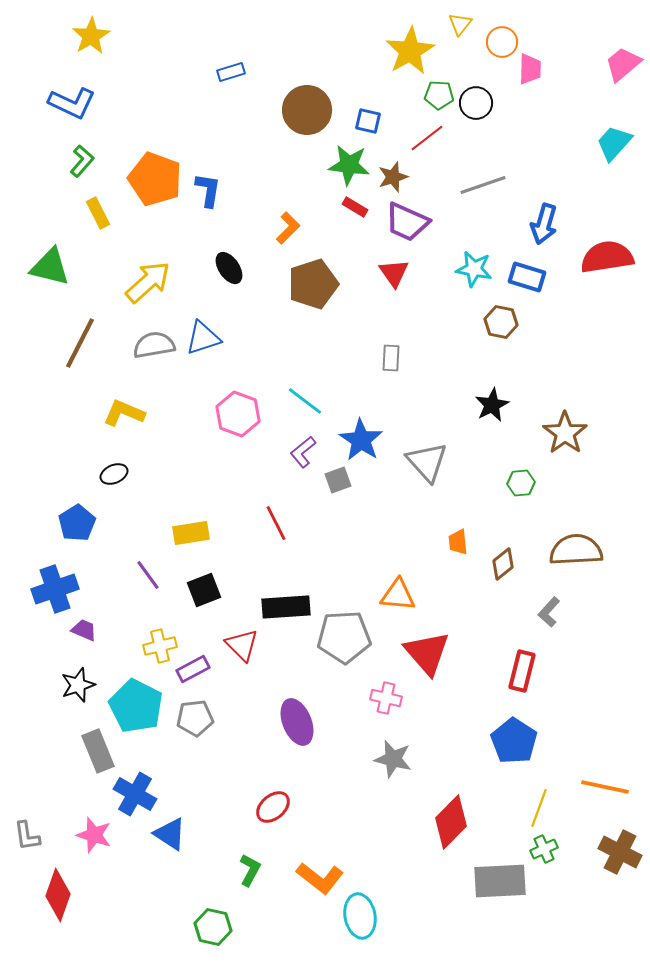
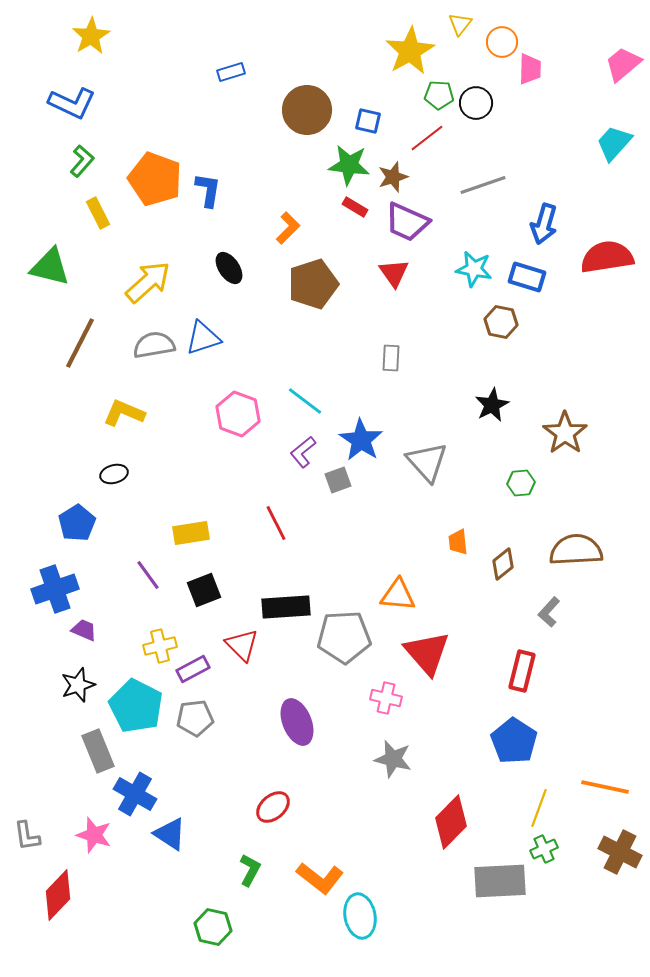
black ellipse at (114, 474): rotated 8 degrees clockwise
red diamond at (58, 895): rotated 24 degrees clockwise
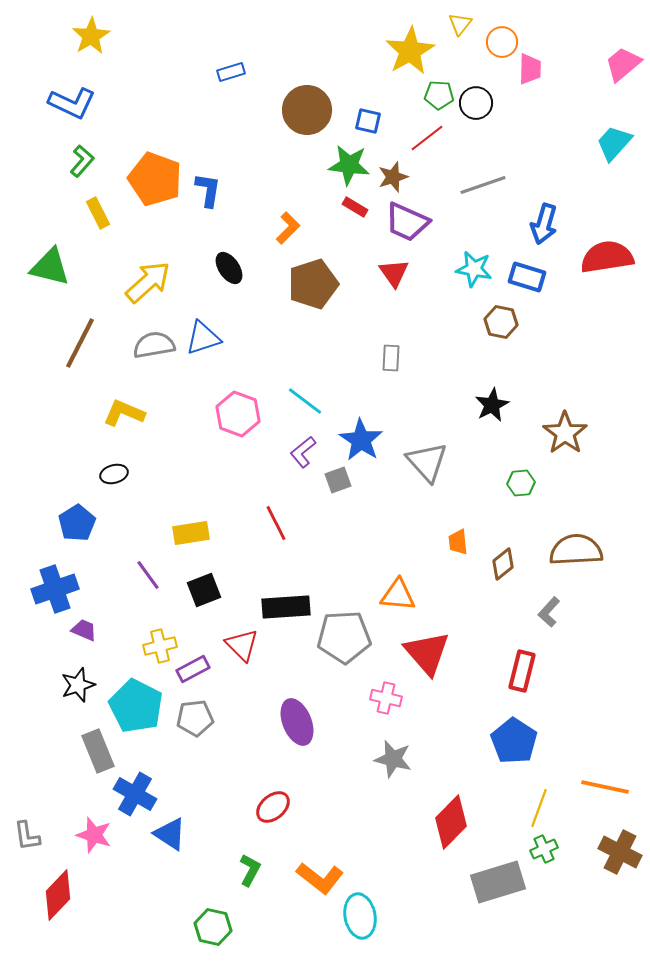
gray rectangle at (500, 881): moved 2 px left, 1 px down; rotated 14 degrees counterclockwise
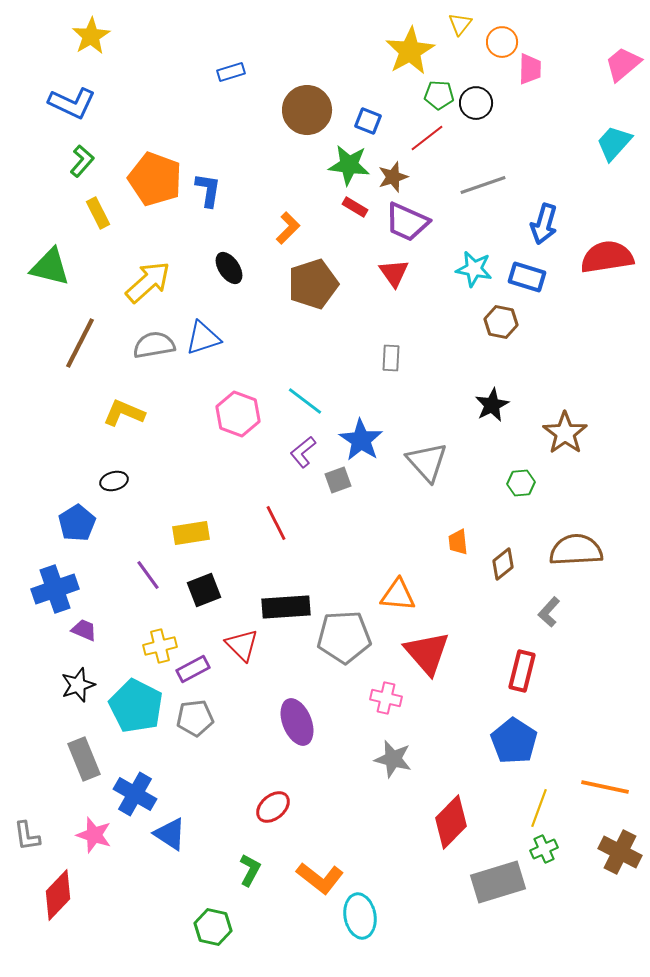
blue square at (368, 121): rotated 8 degrees clockwise
black ellipse at (114, 474): moved 7 px down
gray rectangle at (98, 751): moved 14 px left, 8 px down
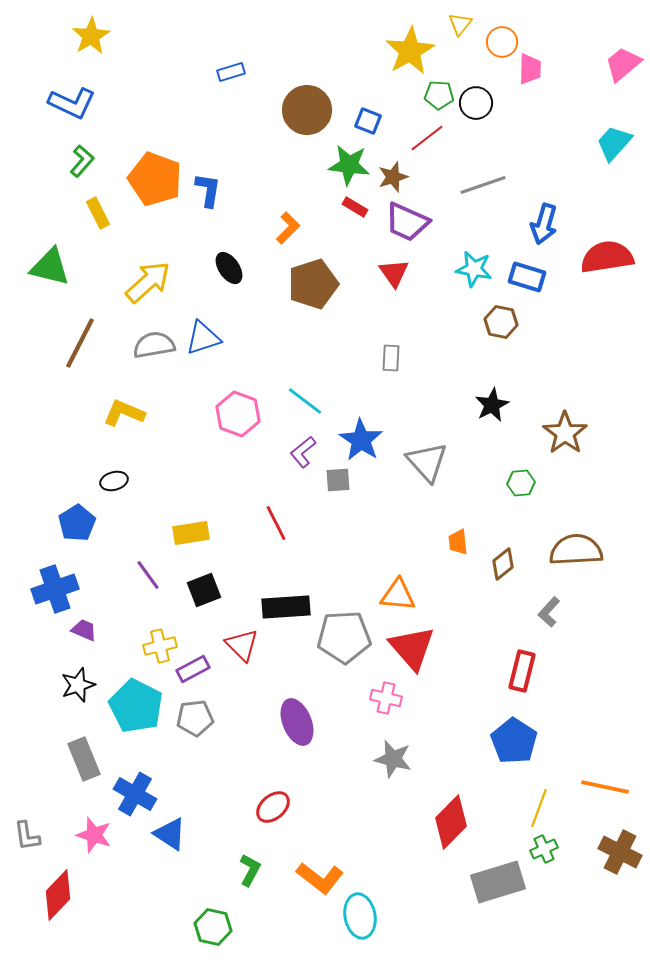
gray square at (338, 480): rotated 16 degrees clockwise
red triangle at (427, 653): moved 15 px left, 5 px up
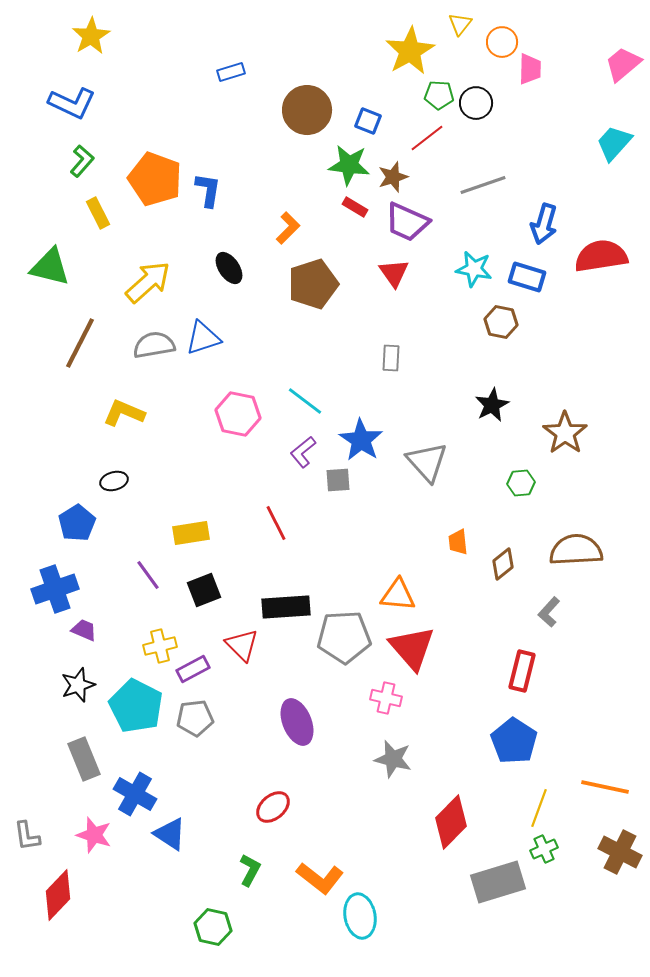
red semicircle at (607, 257): moved 6 px left, 1 px up
pink hexagon at (238, 414): rotated 9 degrees counterclockwise
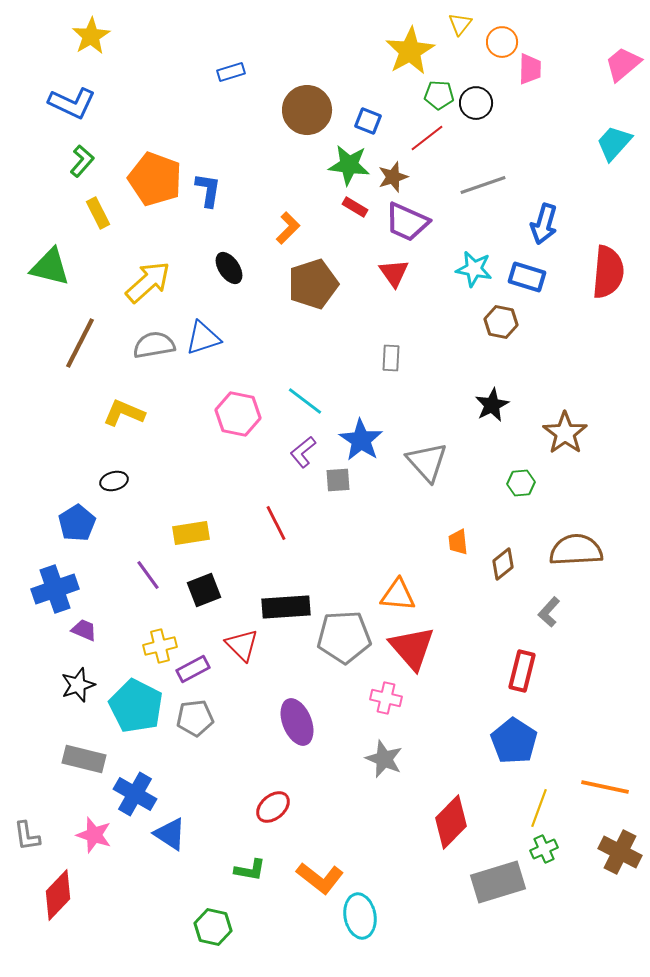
red semicircle at (601, 256): moved 7 px right, 16 px down; rotated 104 degrees clockwise
gray rectangle at (84, 759): rotated 54 degrees counterclockwise
gray star at (393, 759): moved 9 px left; rotated 9 degrees clockwise
green L-shape at (250, 870): rotated 72 degrees clockwise
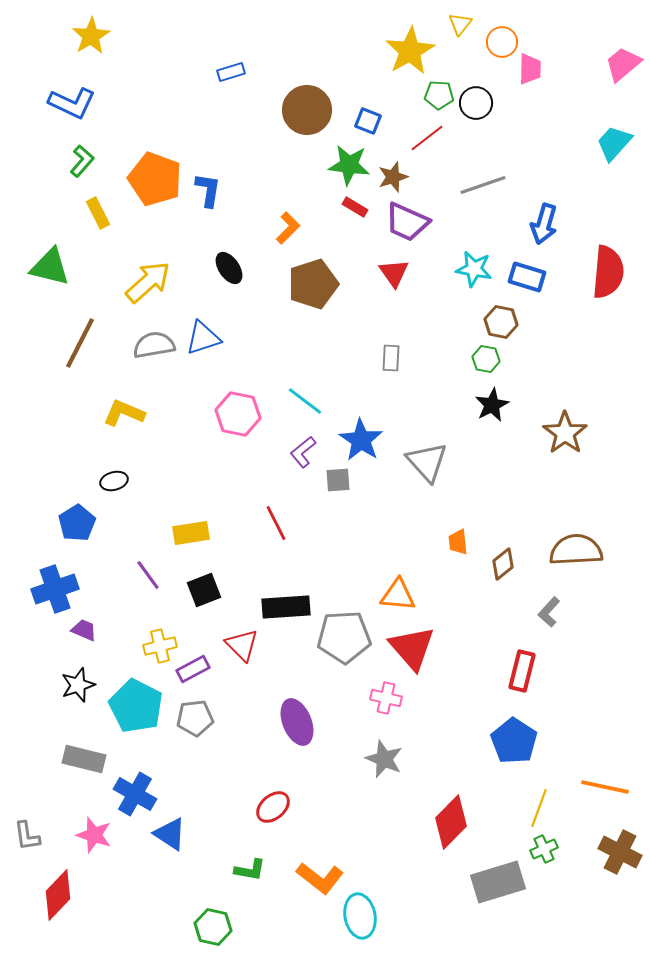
green hexagon at (521, 483): moved 35 px left, 124 px up; rotated 16 degrees clockwise
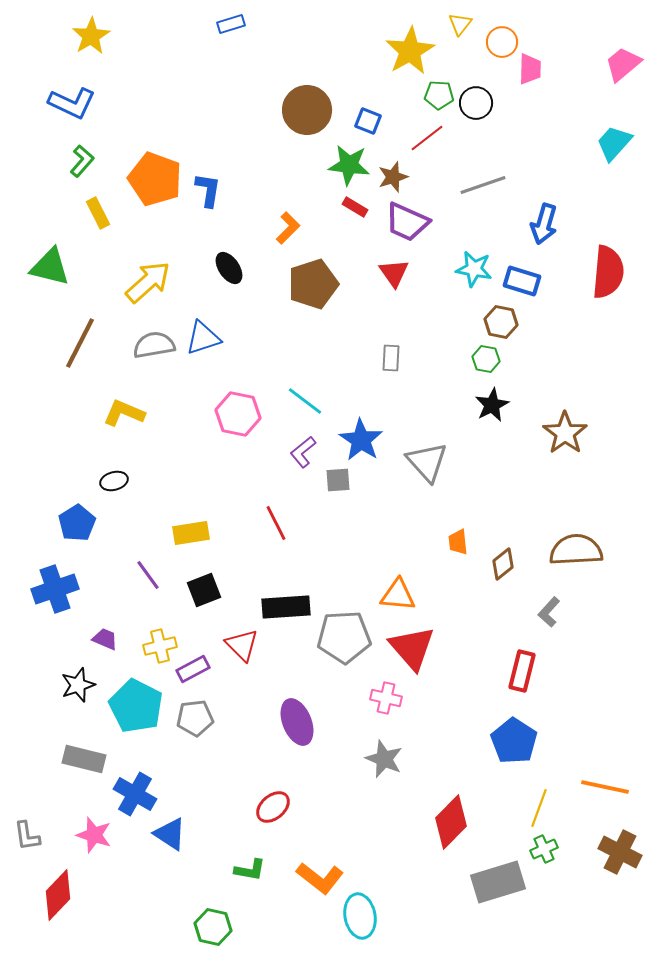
blue rectangle at (231, 72): moved 48 px up
blue rectangle at (527, 277): moved 5 px left, 4 px down
purple trapezoid at (84, 630): moved 21 px right, 9 px down
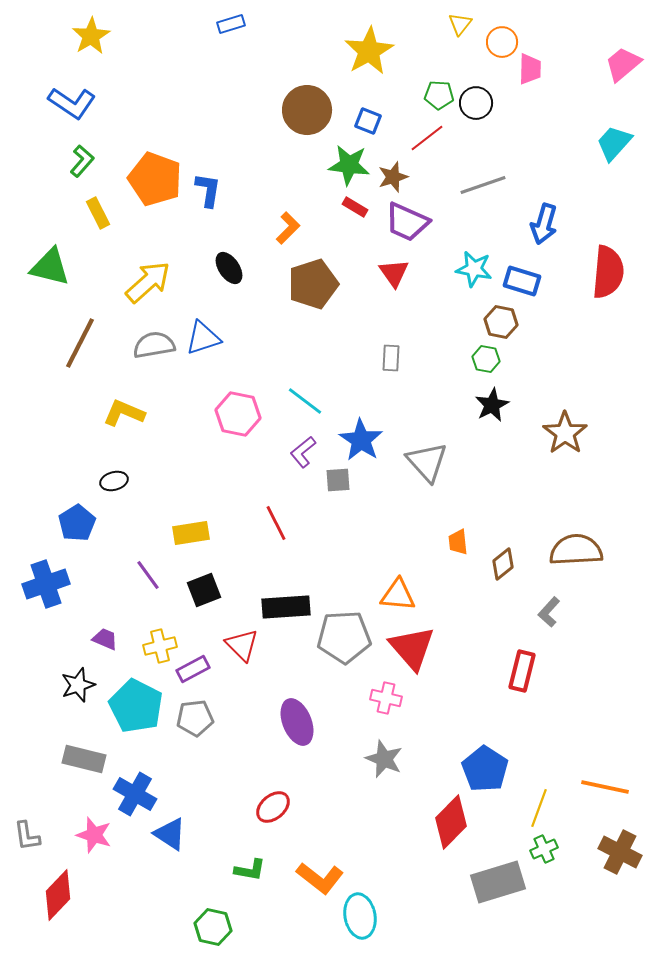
yellow star at (410, 51): moved 41 px left
blue L-shape at (72, 103): rotated 9 degrees clockwise
blue cross at (55, 589): moved 9 px left, 5 px up
blue pentagon at (514, 741): moved 29 px left, 28 px down
